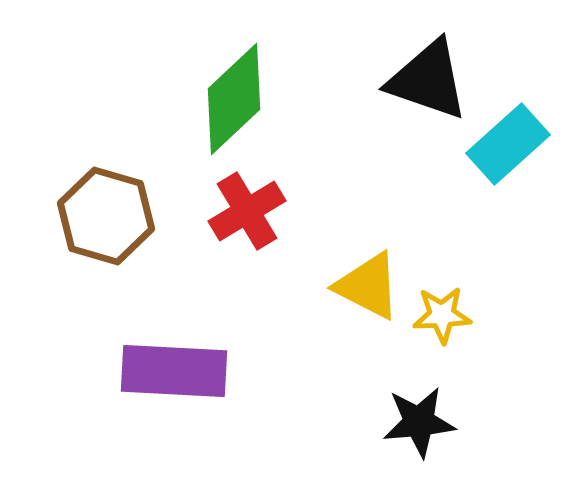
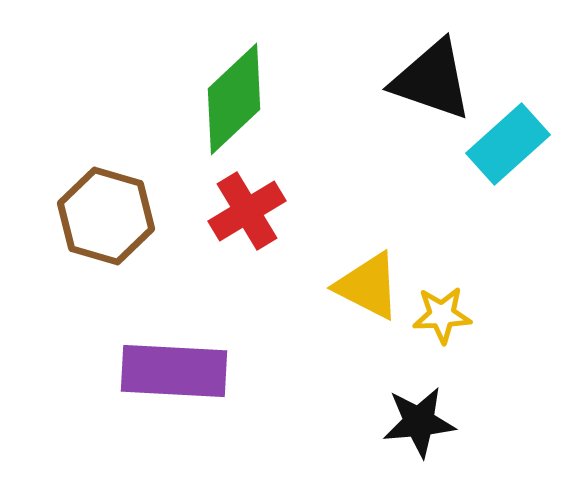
black triangle: moved 4 px right
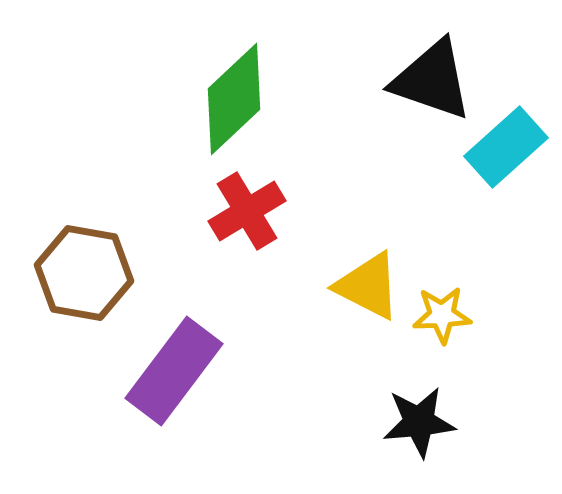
cyan rectangle: moved 2 px left, 3 px down
brown hexagon: moved 22 px left, 57 px down; rotated 6 degrees counterclockwise
purple rectangle: rotated 56 degrees counterclockwise
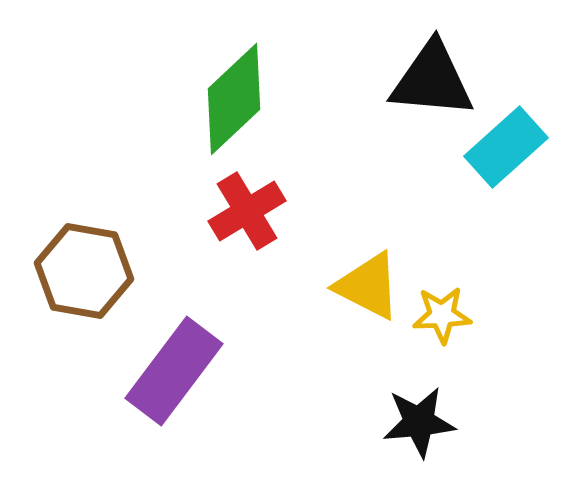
black triangle: rotated 14 degrees counterclockwise
brown hexagon: moved 2 px up
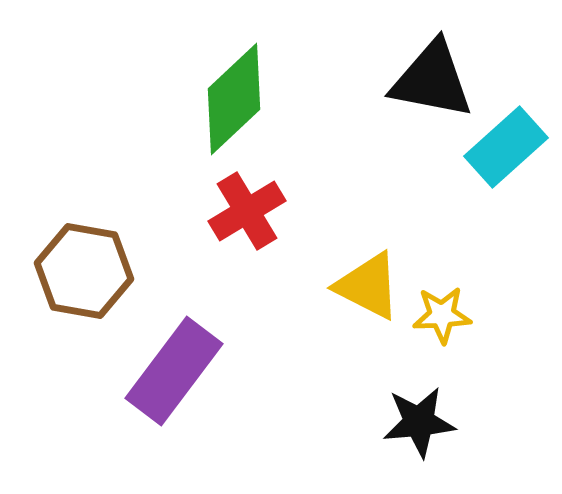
black triangle: rotated 6 degrees clockwise
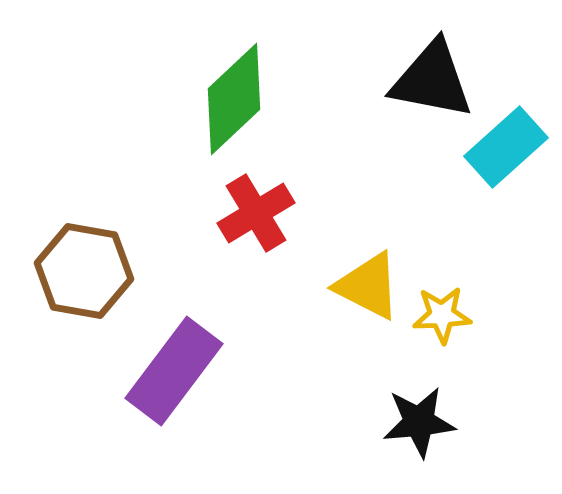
red cross: moved 9 px right, 2 px down
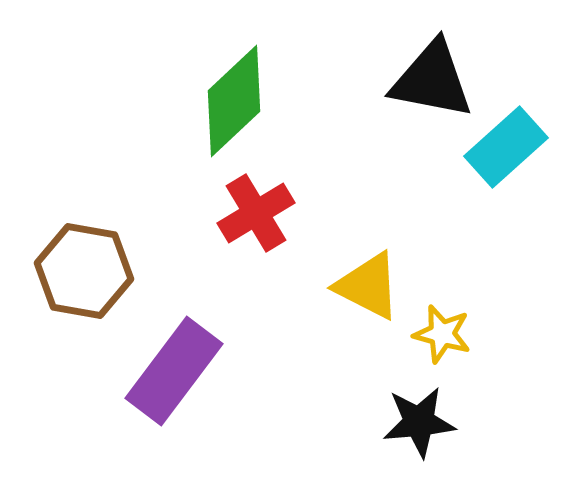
green diamond: moved 2 px down
yellow star: moved 19 px down; rotated 18 degrees clockwise
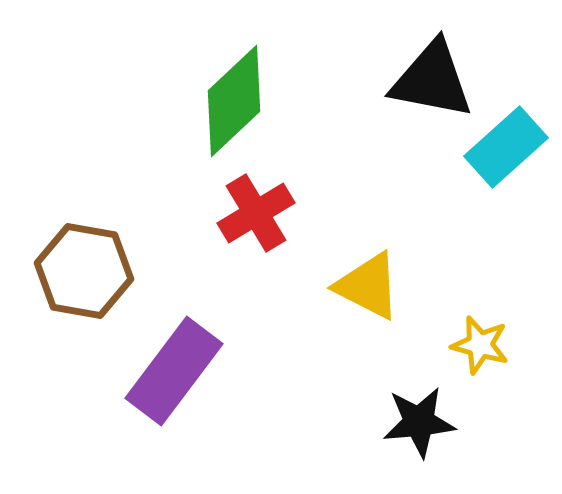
yellow star: moved 38 px right, 11 px down
